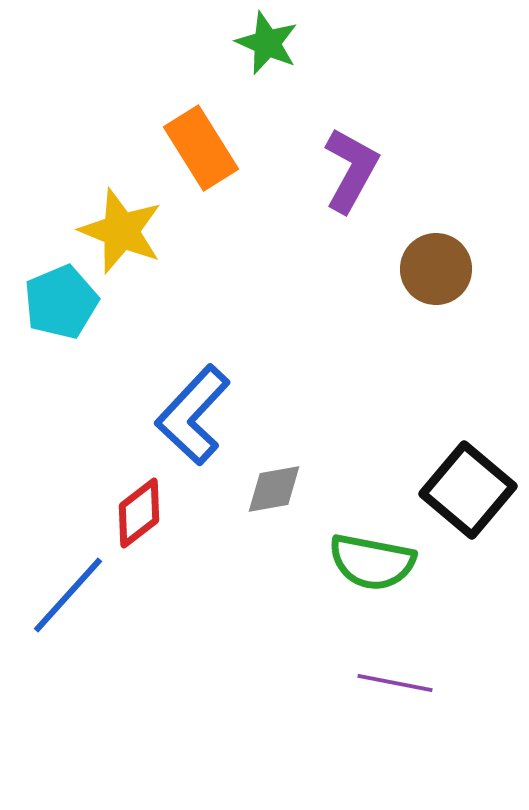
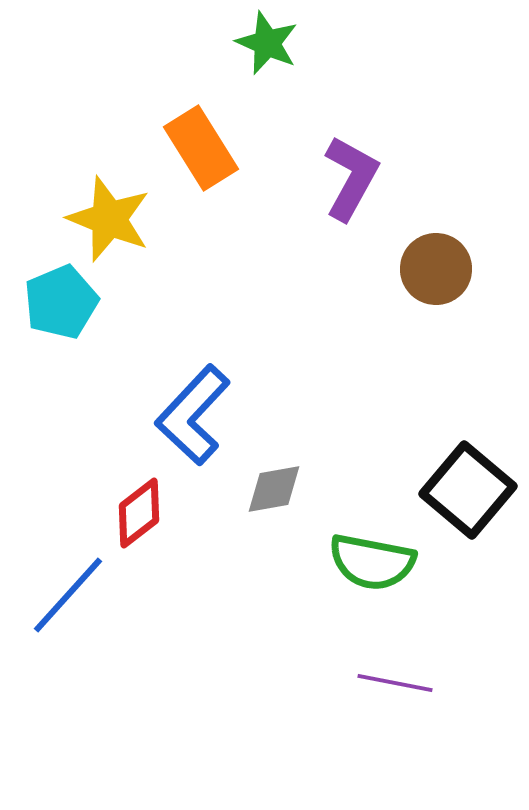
purple L-shape: moved 8 px down
yellow star: moved 12 px left, 12 px up
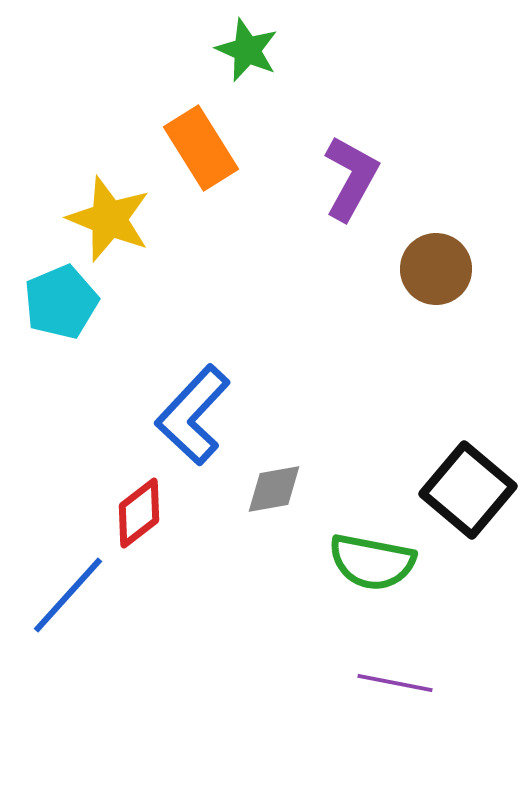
green star: moved 20 px left, 7 px down
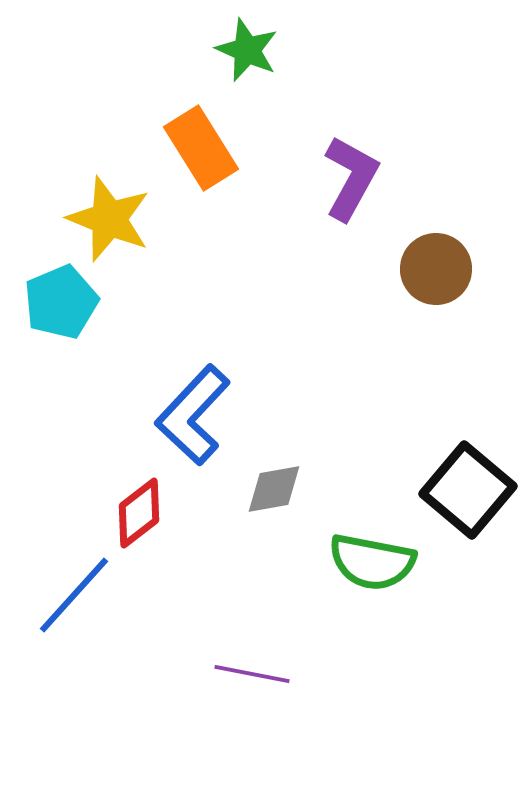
blue line: moved 6 px right
purple line: moved 143 px left, 9 px up
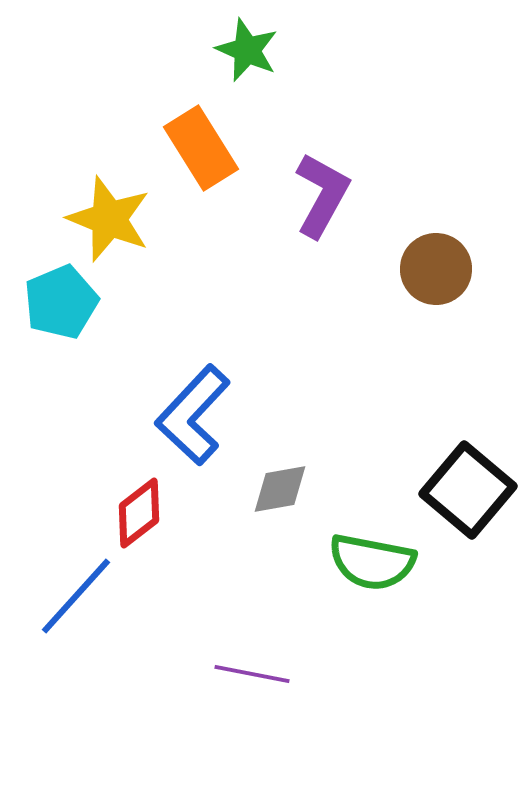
purple L-shape: moved 29 px left, 17 px down
gray diamond: moved 6 px right
blue line: moved 2 px right, 1 px down
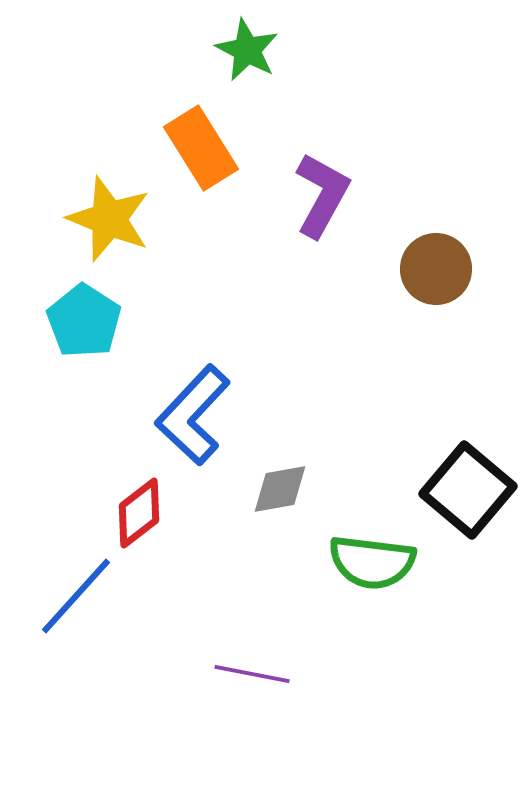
green star: rotated 4 degrees clockwise
cyan pentagon: moved 23 px right, 19 px down; rotated 16 degrees counterclockwise
green semicircle: rotated 4 degrees counterclockwise
